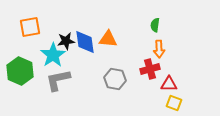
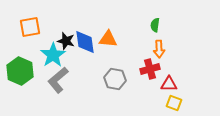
black star: rotated 24 degrees clockwise
gray L-shape: rotated 28 degrees counterclockwise
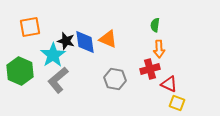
orange triangle: rotated 18 degrees clockwise
red triangle: rotated 24 degrees clockwise
yellow square: moved 3 px right
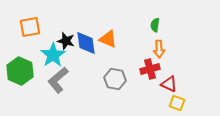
blue diamond: moved 1 px right, 1 px down
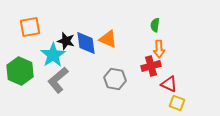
red cross: moved 1 px right, 3 px up
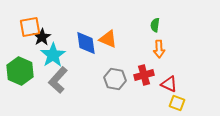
black star: moved 24 px left, 4 px up; rotated 24 degrees clockwise
red cross: moved 7 px left, 9 px down
gray L-shape: rotated 8 degrees counterclockwise
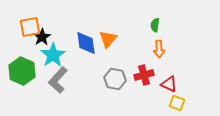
orange triangle: rotated 48 degrees clockwise
green hexagon: moved 2 px right
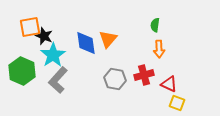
black star: moved 2 px right, 1 px up; rotated 18 degrees counterclockwise
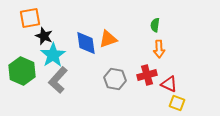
orange square: moved 9 px up
orange triangle: rotated 30 degrees clockwise
red cross: moved 3 px right
